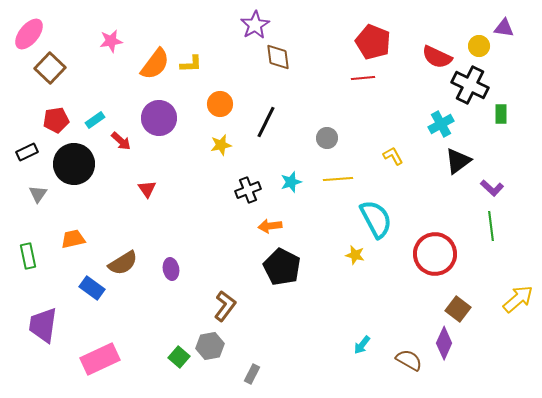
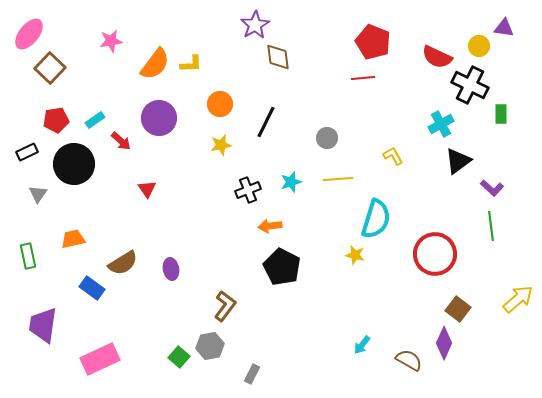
cyan semicircle at (376, 219): rotated 45 degrees clockwise
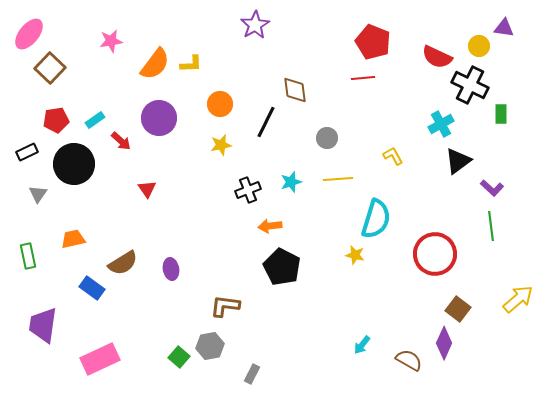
brown diamond at (278, 57): moved 17 px right, 33 px down
brown L-shape at (225, 306): rotated 120 degrees counterclockwise
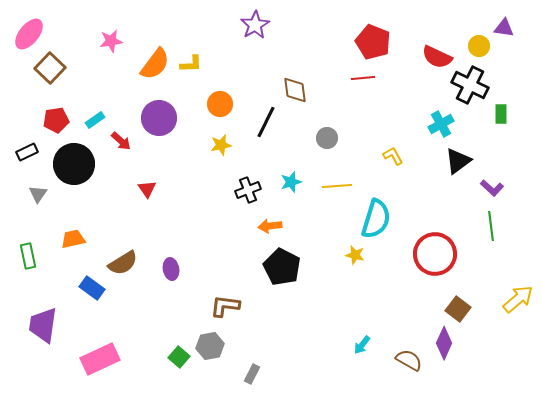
yellow line at (338, 179): moved 1 px left, 7 px down
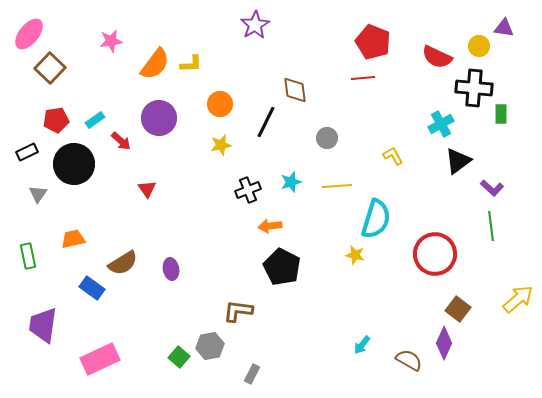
black cross at (470, 85): moved 4 px right, 3 px down; rotated 21 degrees counterclockwise
brown L-shape at (225, 306): moved 13 px right, 5 px down
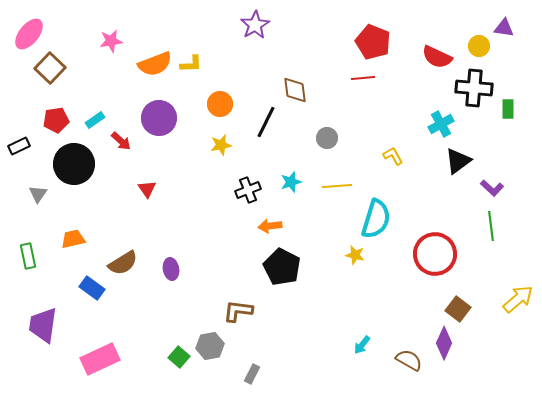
orange semicircle at (155, 64): rotated 32 degrees clockwise
green rectangle at (501, 114): moved 7 px right, 5 px up
black rectangle at (27, 152): moved 8 px left, 6 px up
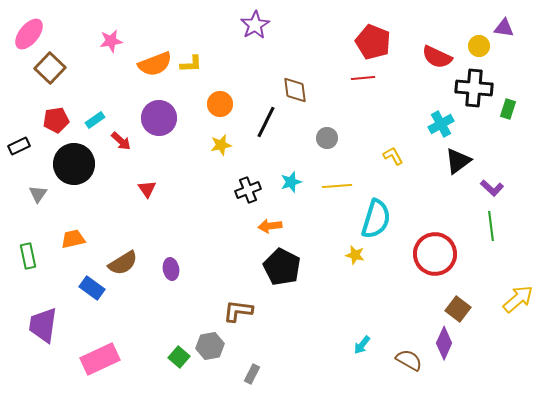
green rectangle at (508, 109): rotated 18 degrees clockwise
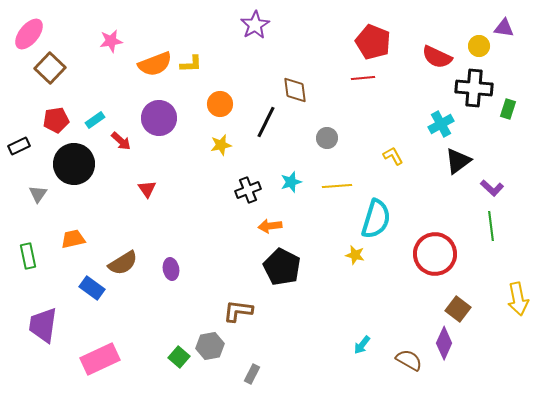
yellow arrow at (518, 299): rotated 120 degrees clockwise
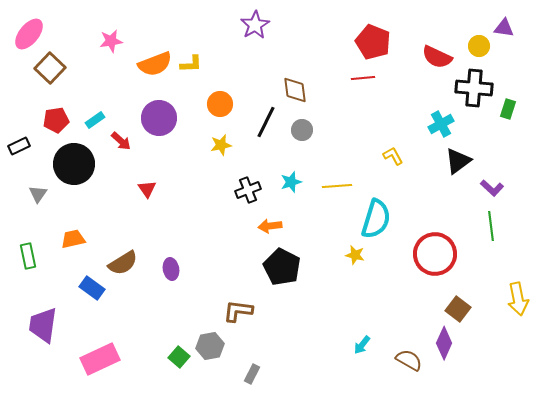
gray circle at (327, 138): moved 25 px left, 8 px up
